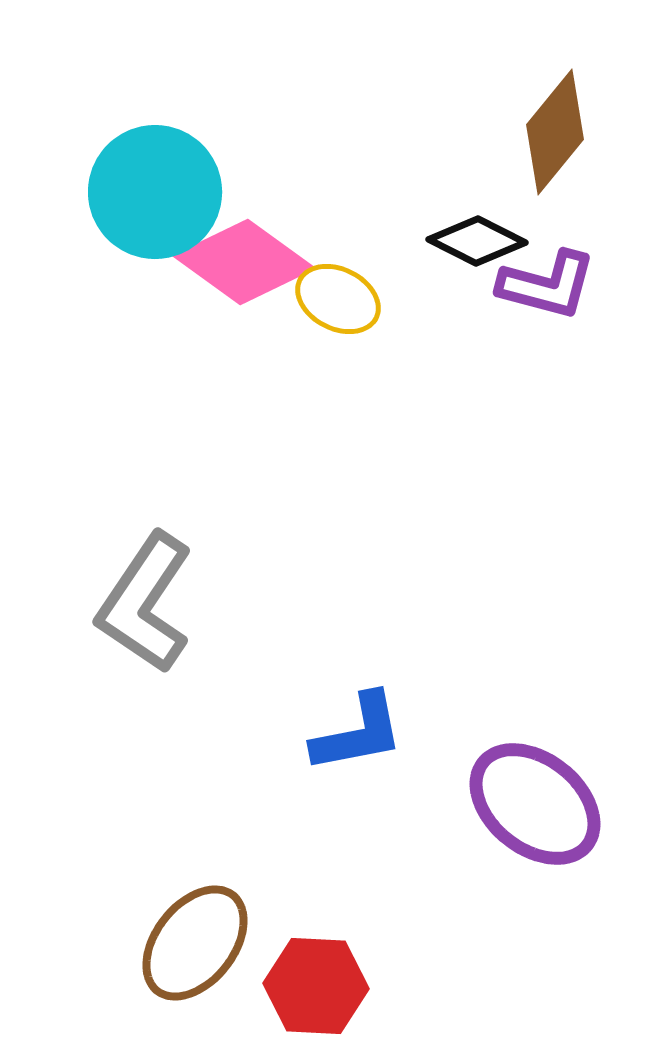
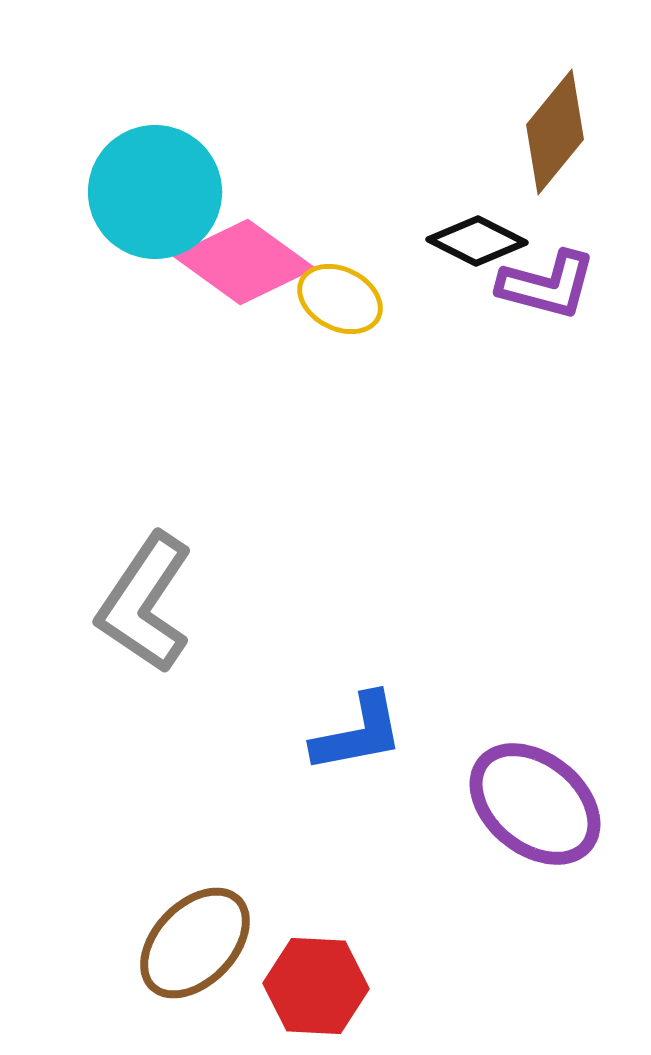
yellow ellipse: moved 2 px right
brown ellipse: rotated 6 degrees clockwise
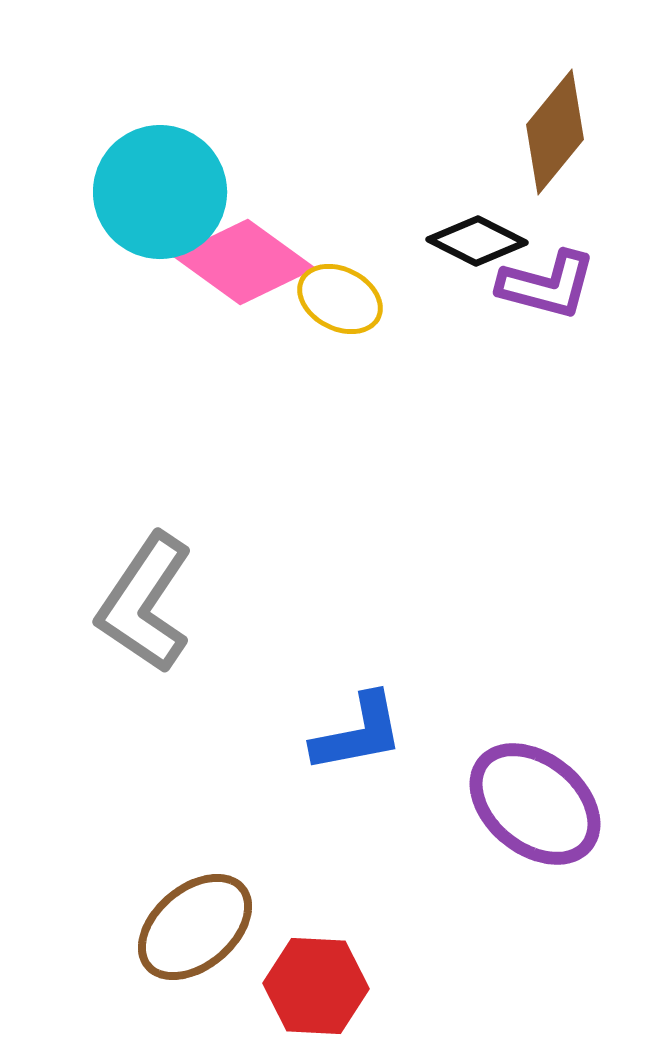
cyan circle: moved 5 px right
brown ellipse: moved 16 px up; rotated 6 degrees clockwise
